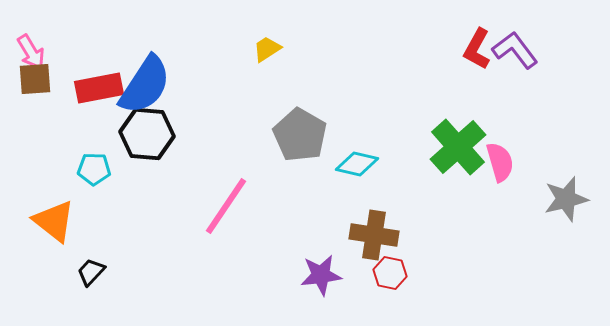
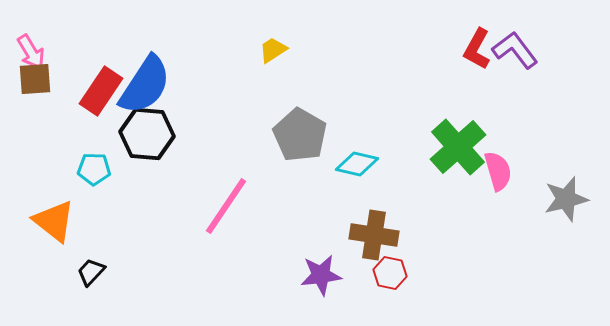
yellow trapezoid: moved 6 px right, 1 px down
red rectangle: moved 2 px right, 3 px down; rotated 45 degrees counterclockwise
pink semicircle: moved 2 px left, 9 px down
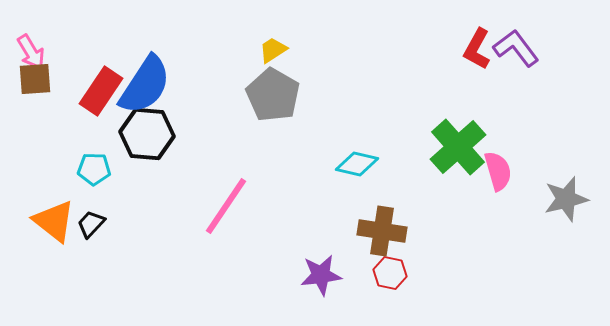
purple L-shape: moved 1 px right, 2 px up
gray pentagon: moved 27 px left, 40 px up
brown cross: moved 8 px right, 4 px up
black trapezoid: moved 48 px up
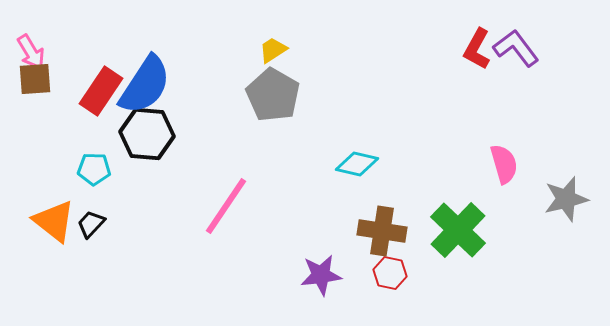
green cross: moved 83 px down; rotated 4 degrees counterclockwise
pink semicircle: moved 6 px right, 7 px up
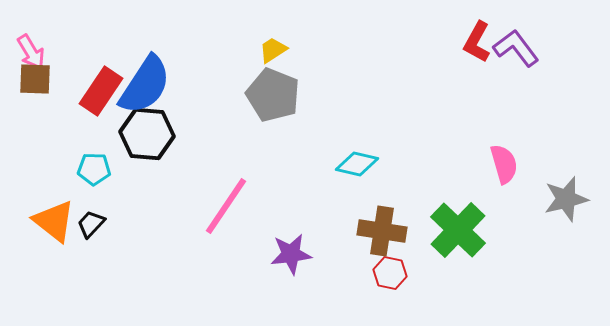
red L-shape: moved 7 px up
brown square: rotated 6 degrees clockwise
gray pentagon: rotated 8 degrees counterclockwise
purple star: moved 30 px left, 21 px up
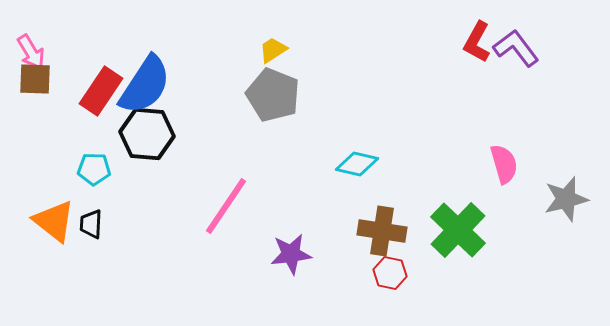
black trapezoid: rotated 40 degrees counterclockwise
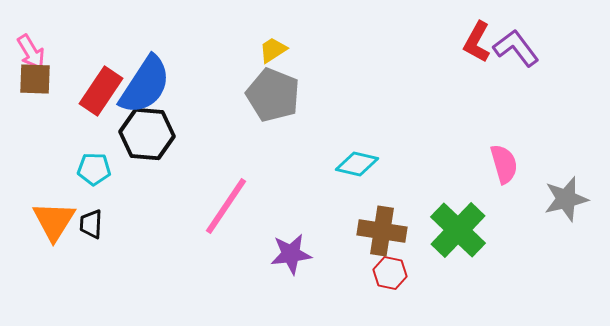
orange triangle: rotated 24 degrees clockwise
